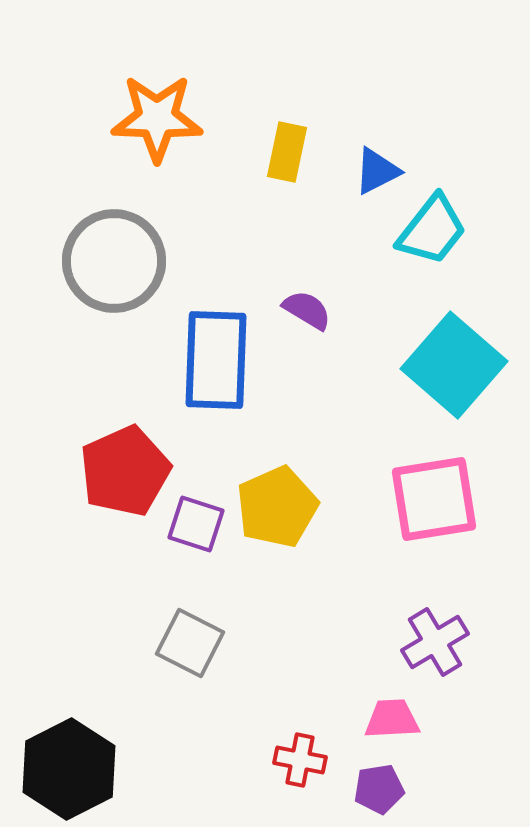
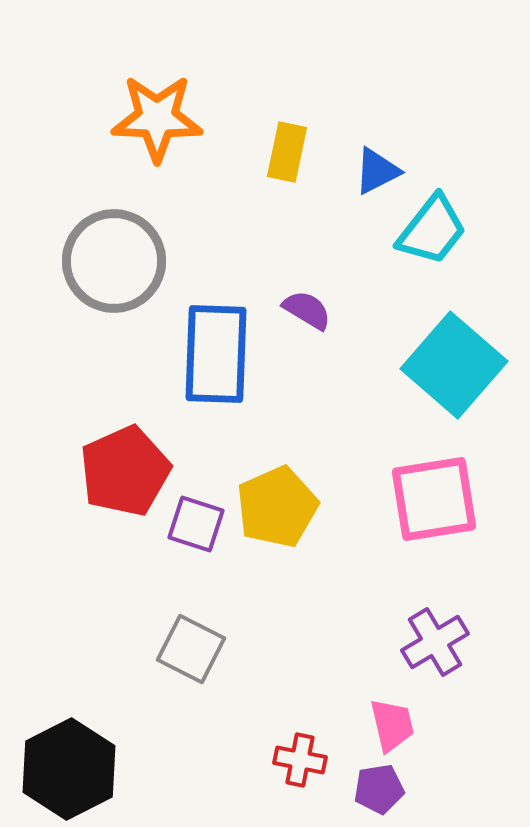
blue rectangle: moved 6 px up
gray square: moved 1 px right, 6 px down
pink trapezoid: moved 6 px down; rotated 80 degrees clockwise
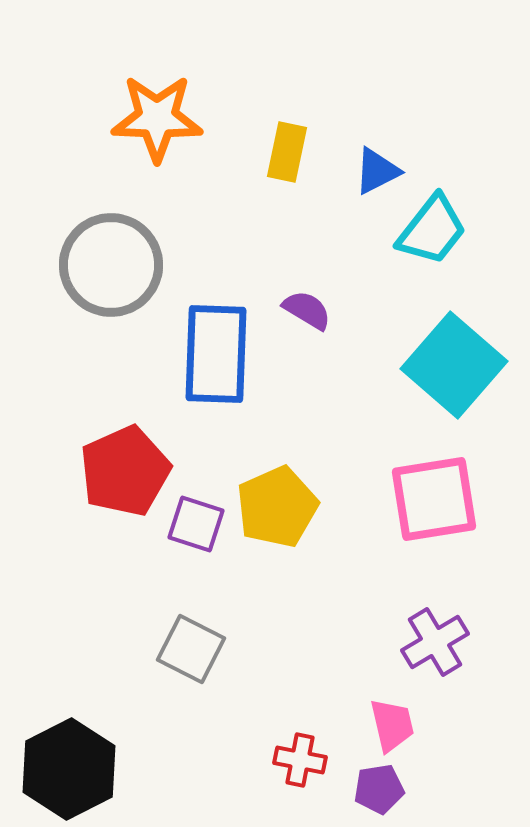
gray circle: moved 3 px left, 4 px down
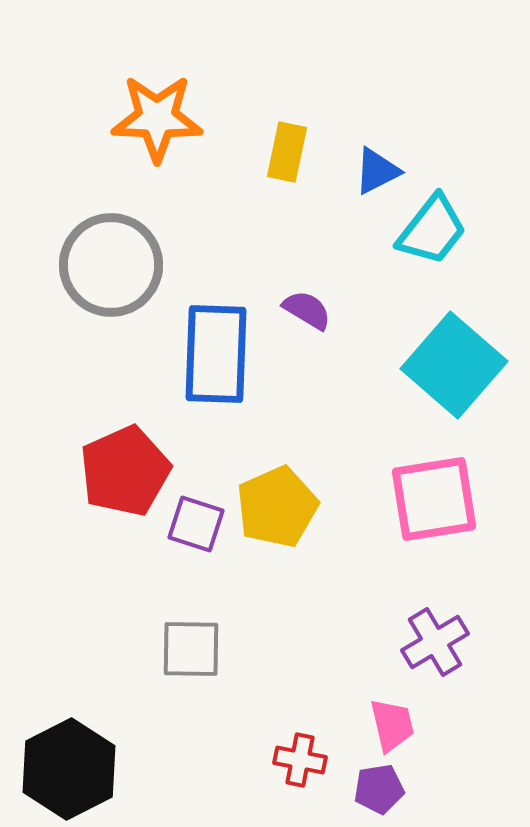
gray square: rotated 26 degrees counterclockwise
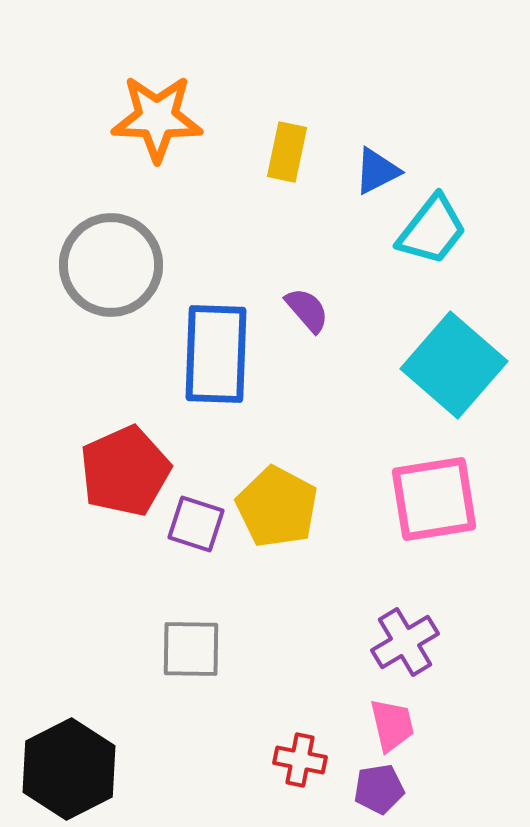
purple semicircle: rotated 18 degrees clockwise
yellow pentagon: rotated 20 degrees counterclockwise
purple cross: moved 30 px left
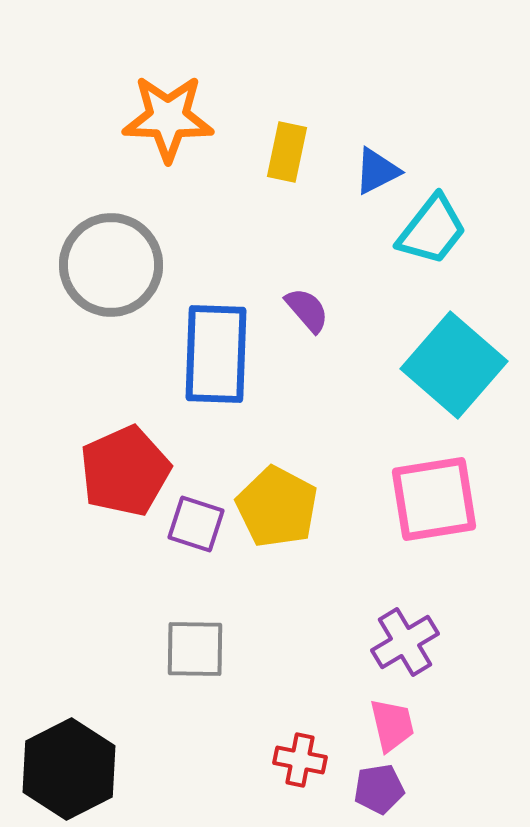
orange star: moved 11 px right
gray square: moved 4 px right
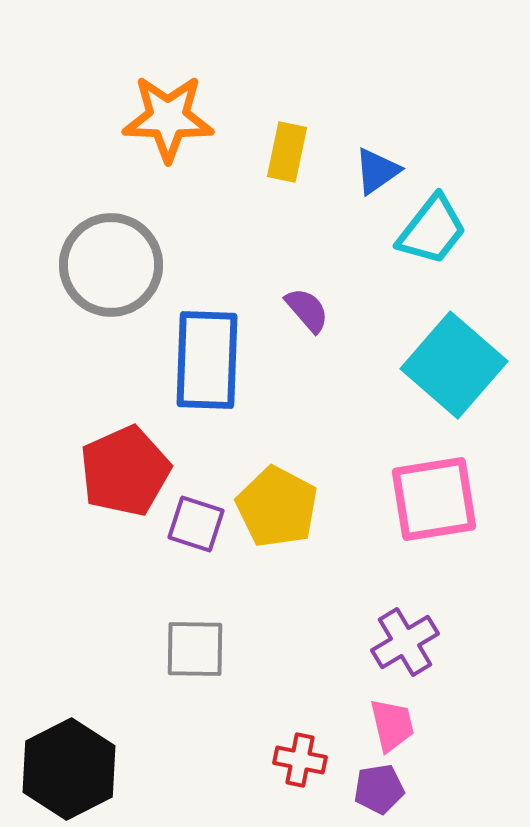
blue triangle: rotated 8 degrees counterclockwise
blue rectangle: moved 9 px left, 6 px down
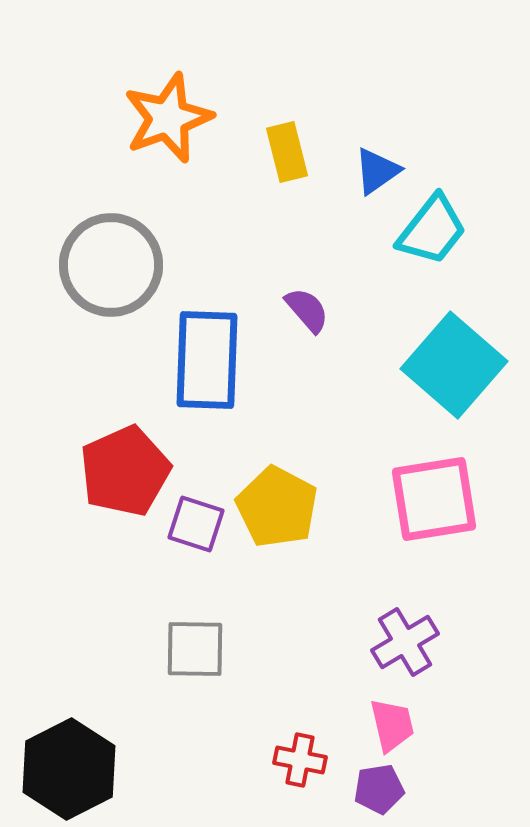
orange star: rotated 22 degrees counterclockwise
yellow rectangle: rotated 26 degrees counterclockwise
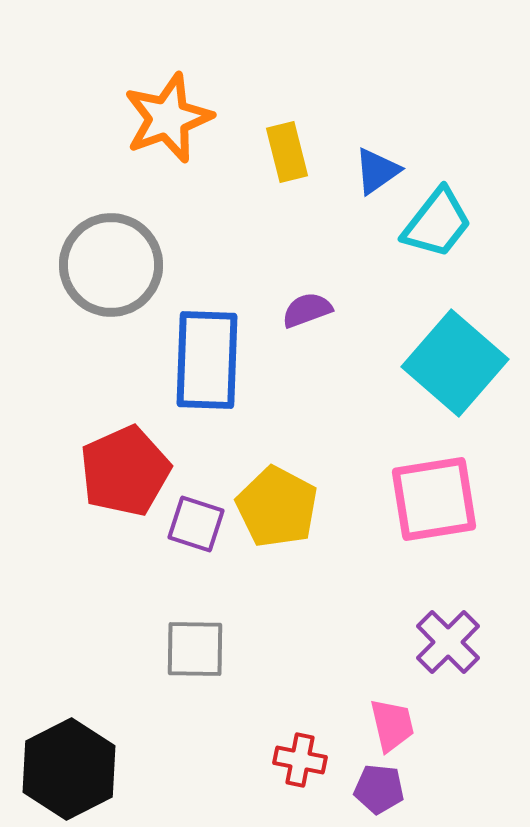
cyan trapezoid: moved 5 px right, 7 px up
purple semicircle: rotated 69 degrees counterclockwise
cyan square: moved 1 px right, 2 px up
purple cross: moved 43 px right; rotated 14 degrees counterclockwise
purple pentagon: rotated 15 degrees clockwise
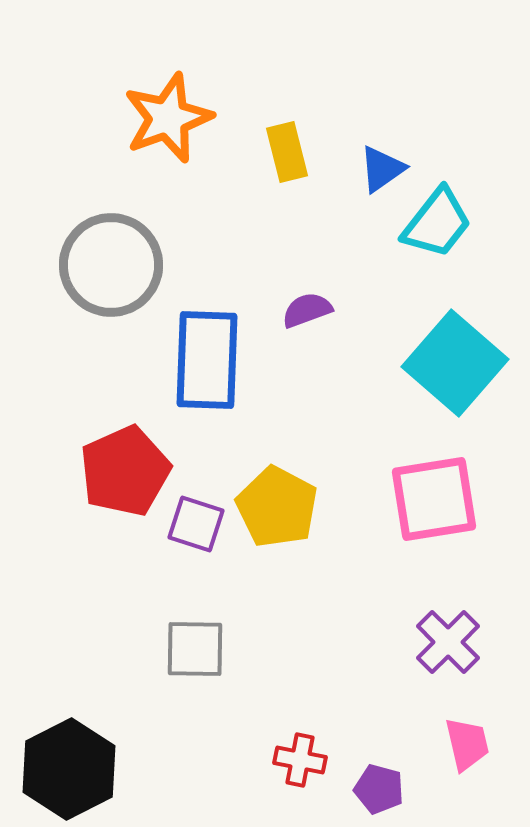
blue triangle: moved 5 px right, 2 px up
pink trapezoid: moved 75 px right, 19 px down
purple pentagon: rotated 9 degrees clockwise
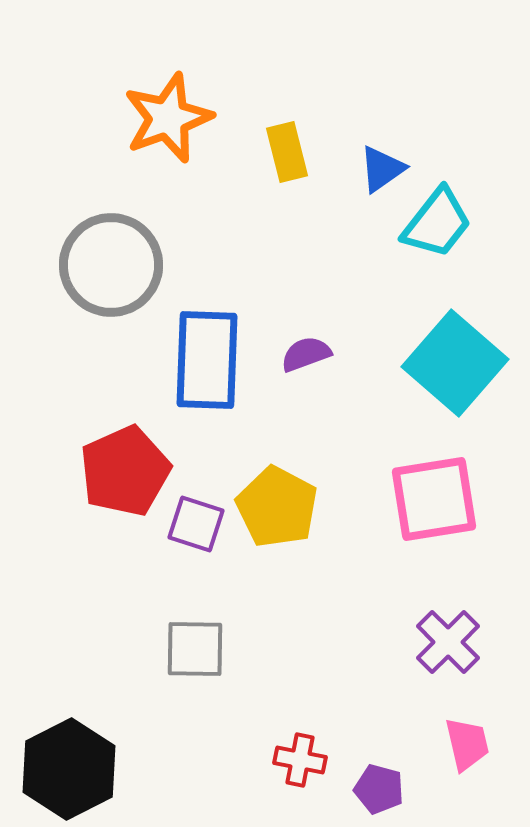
purple semicircle: moved 1 px left, 44 px down
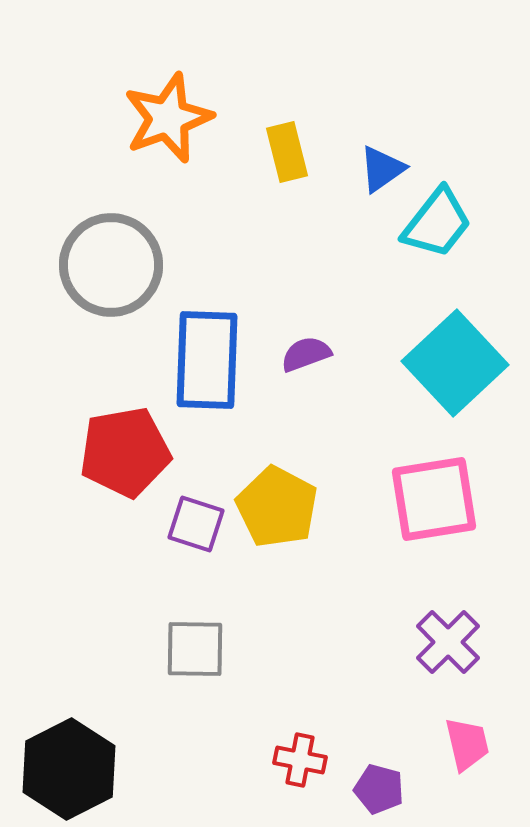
cyan square: rotated 6 degrees clockwise
red pentagon: moved 19 px up; rotated 14 degrees clockwise
